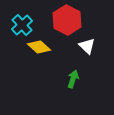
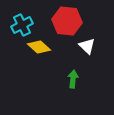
red hexagon: moved 1 px down; rotated 20 degrees counterclockwise
cyan cross: rotated 15 degrees clockwise
green arrow: rotated 12 degrees counterclockwise
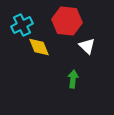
yellow diamond: rotated 25 degrees clockwise
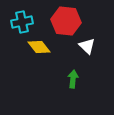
red hexagon: moved 1 px left
cyan cross: moved 3 px up; rotated 15 degrees clockwise
yellow diamond: rotated 15 degrees counterclockwise
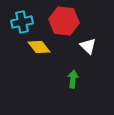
red hexagon: moved 2 px left
white triangle: moved 1 px right
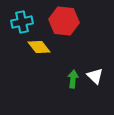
white triangle: moved 7 px right, 30 px down
